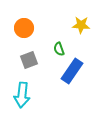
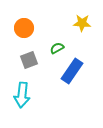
yellow star: moved 1 px right, 2 px up
green semicircle: moved 2 px left, 1 px up; rotated 80 degrees clockwise
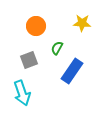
orange circle: moved 12 px right, 2 px up
green semicircle: rotated 32 degrees counterclockwise
cyan arrow: moved 2 px up; rotated 25 degrees counterclockwise
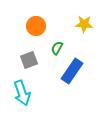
yellow star: moved 2 px right, 1 px down
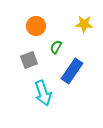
green semicircle: moved 1 px left, 1 px up
cyan arrow: moved 21 px right
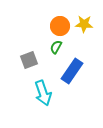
orange circle: moved 24 px right
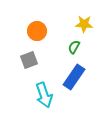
orange circle: moved 23 px left, 5 px down
green semicircle: moved 18 px right
blue rectangle: moved 2 px right, 6 px down
cyan arrow: moved 1 px right, 2 px down
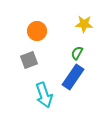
green semicircle: moved 3 px right, 6 px down
blue rectangle: moved 1 px left
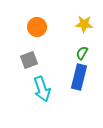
orange circle: moved 4 px up
green semicircle: moved 5 px right
blue rectangle: moved 6 px right; rotated 20 degrees counterclockwise
cyan arrow: moved 2 px left, 6 px up
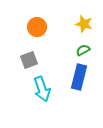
yellow star: rotated 12 degrees clockwise
green semicircle: moved 1 px right, 3 px up; rotated 32 degrees clockwise
